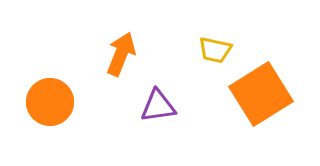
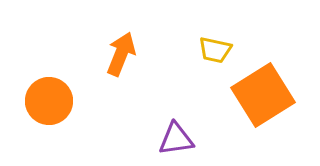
orange square: moved 2 px right, 1 px down
orange circle: moved 1 px left, 1 px up
purple triangle: moved 18 px right, 33 px down
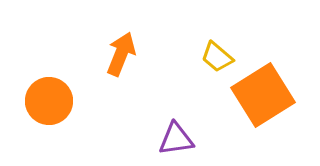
yellow trapezoid: moved 2 px right, 7 px down; rotated 28 degrees clockwise
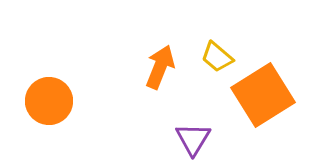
orange arrow: moved 39 px right, 13 px down
purple triangle: moved 17 px right; rotated 51 degrees counterclockwise
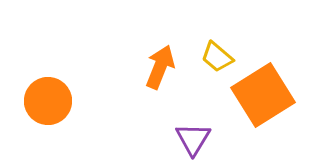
orange circle: moved 1 px left
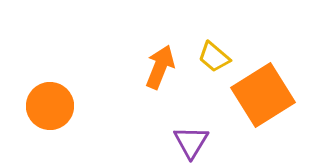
yellow trapezoid: moved 3 px left
orange circle: moved 2 px right, 5 px down
purple triangle: moved 2 px left, 3 px down
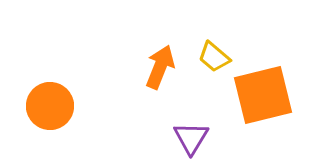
orange square: rotated 18 degrees clockwise
purple triangle: moved 4 px up
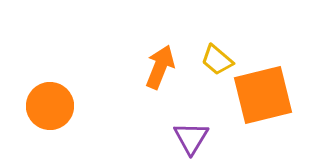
yellow trapezoid: moved 3 px right, 3 px down
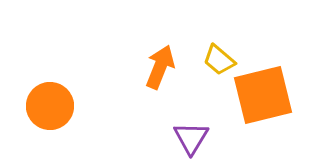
yellow trapezoid: moved 2 px right
